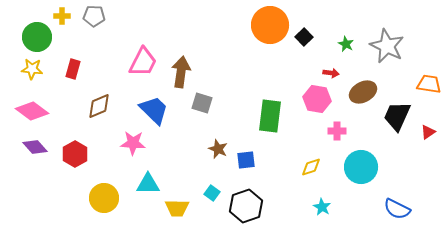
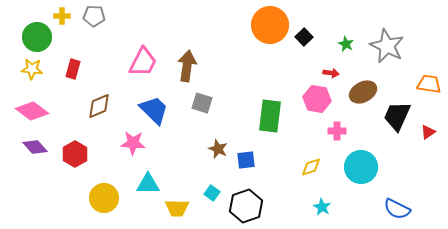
brown arrow: moved 6 px right, 6 px up
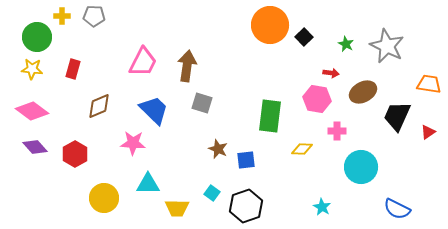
yellow diamond: moved 9 px left, 18 px up; rotated 20 degrees clockwise
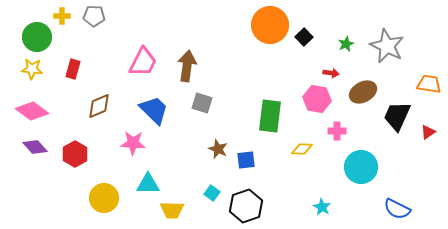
green star: rotated 21 degrees clockwise
yellow trapezoid: moved 5 px left, 2 px down
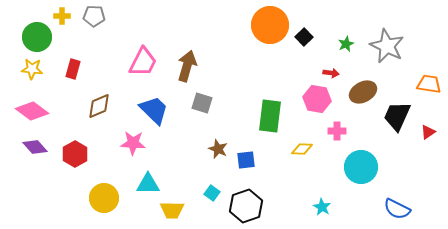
brown arrow: rotated 8 degrees clockwise
